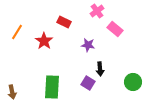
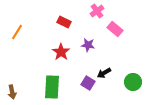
red star: moved 17 px right, 11 px down
black arrow: moved 4 px right, 4 px down; rotated 64 degrees clockwise
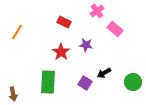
purple star: moved 2 px left
purple square: moved 3 px left
green rectangle: moved 4 px left, 5 px up
brown arrow: moved 1 px right, 2 px down
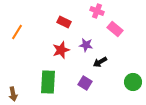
pink cross: rotated 32 degrees counterclockwise
red star: moved 2 px up; rotated 18 degrees clockwise
black arrow: moved 4 px left, 11 px up
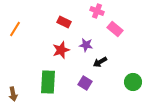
orange line: moved 2 px left, 3 px up
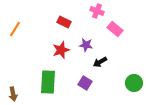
green circle: moved 1 px right, 1 px down
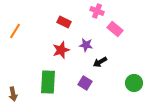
orange line: moved 2 px down
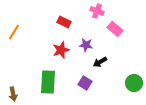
orange line: moved 1 px left, 1 px down
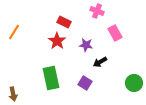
pink rectangle: moved 4 px down; rotated 21 degrees clockwise
red star: moved 4 px left, 9 px up; rotated 18 degrees counterclockwise
green rectangle: moved 3 px right, 4 px up; rotated 15 degrees counterclockwise
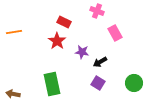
orange line: rotated 49 degrees clockwise
purple star: moved 4 px left, 7 px down
green rectangle: moved 1 px right, 6 px down
purple square: moved 13 px right
brown arrow: rotated 112 degrees clockwise
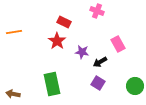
pink rectangle: moved 3 px right, 11 px down
green circle: moved 1 px right, 3 px down
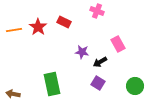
orange line: moved 2 px up
red star: moved 19 px left, 14 px up
